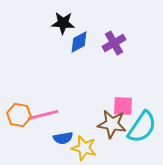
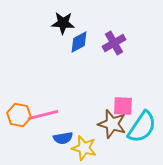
brown star: rotated 8 degrees clockwise
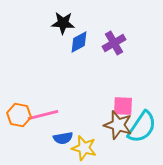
brown star: moved 6 px right, 1 px down
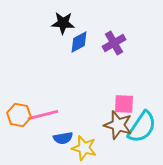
pink square: moved 1 px right, 2 px up
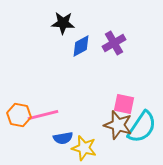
blue diamond: moved 2 px right, 4 px down
pink square: rotated 10 degrees clockwise
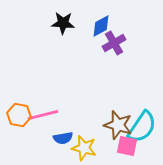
blue diamond: moved 20 px right, 20 px up
pink square: moved 3 px right, 42 px down
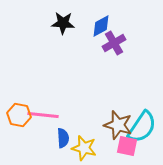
pink line: rotated 20 degrees clockwise
blue semicircle: rotated 84 degrees counterclockwise
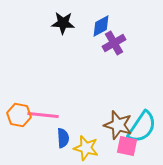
yellow star: moved 2 px right
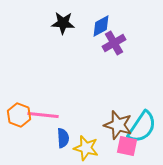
orange hexagon: rotated 10 degrees clockwise
